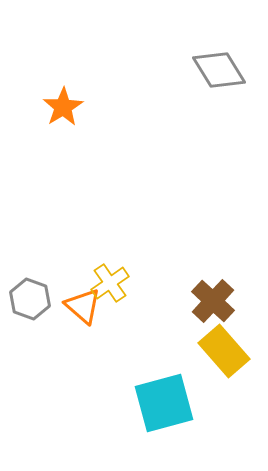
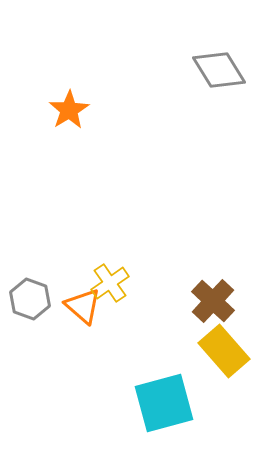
orange star: moved 6 px right, 3 px down
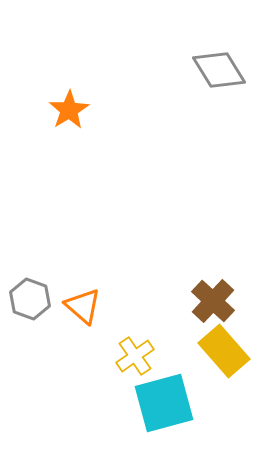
yellow cross: moved 25 px right, 73 px down
